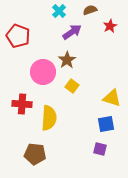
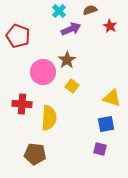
red star: rotated 16 degrees counterclockwise
purple arrow: moved 1 px left, 3 px up; rotated 12 degrees clockwise
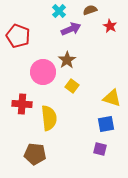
yellow semicircle: rotated 10 degrees counterclockwise
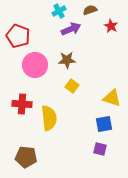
cyan cross: rotated 16 degrees clockwise
red star: moved 1 px right
brown star: rotated 30 degrees clockwise
pink circle: moved 8 px left, 7 px up
blue square: moved 2 px left
brown pentagon: moved 9 px left, 3 px down
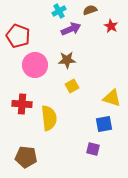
yellow square: rotated 24 degrees clockwise
purple square: moved 7 px left
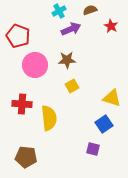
blue square: rotated 24 degrees counterclockwise
